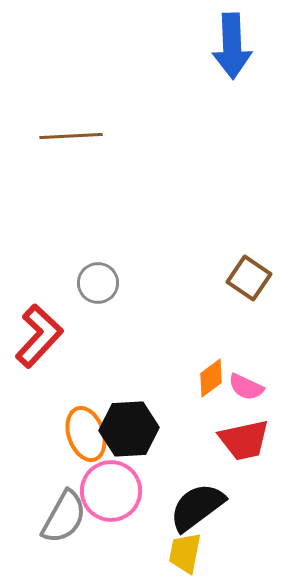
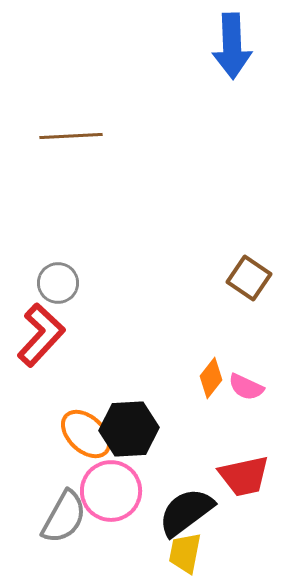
gray circle: moved 40 px left
red L-shape: moved 2 px right, 1 px up
orange diamond: rotated 15 degrees counterclockwise
orange ellipse: rotated 28 degrees counterclockwise
red trapezoid: moved 36 px down
black semicircle: moved 11 px left, 5 px down
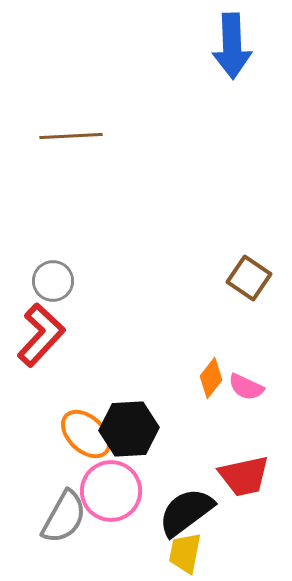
gray circle: moved 5 px left, 2 px up
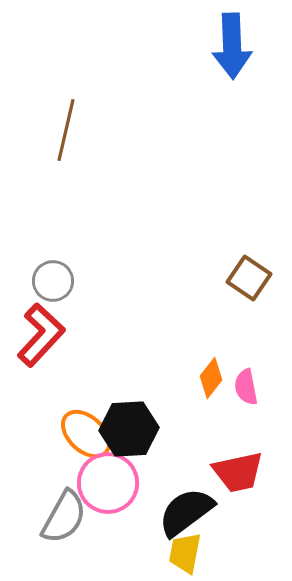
brown line: moved 5 px left, 6 px up; rotated 74 degrees counterclockwise
pink semicircle: rotated 54 degrees clockwise
red trapezoid: moved 6 px left, 4 px up
pink circle: moved 3 px left, 8 px up
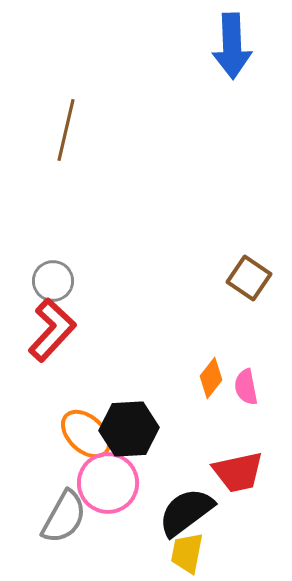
red L-shape: moved 11 px right, 5 px up
yellow trapezoid: moved 2 px right
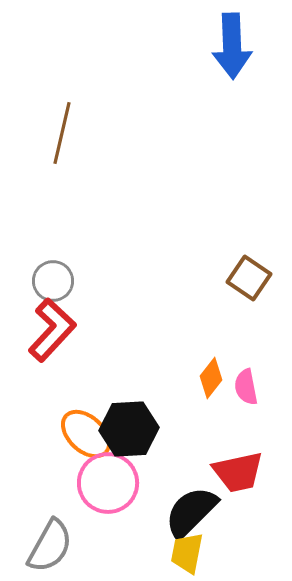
brown line: moved 4 px left, 3 px down
black semicircle: moved 5 px right; rotated 8 degrees counterclockwise
gray semicircle: moved 14 px left, 29 px down
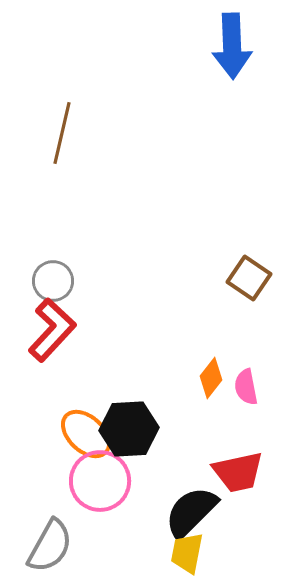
pink circle: moved 8 px left, 2 px up
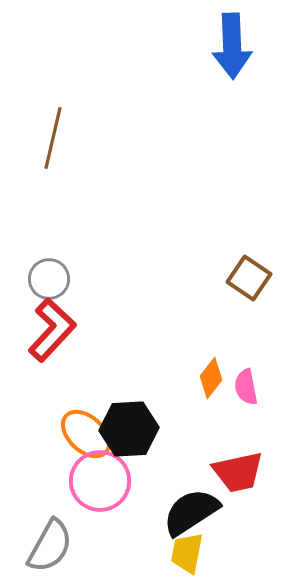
brown line: moved 9 px left, 5 px down
gray circle: moved 4 px left, 2 px up
black semicircle: rotated 12 degrees clockwise
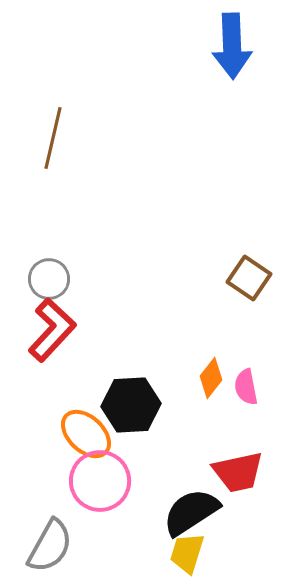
black hexagon: moved 2 px right, 24 px up
yellow trapezoid: rotated 6 degrees clockwise
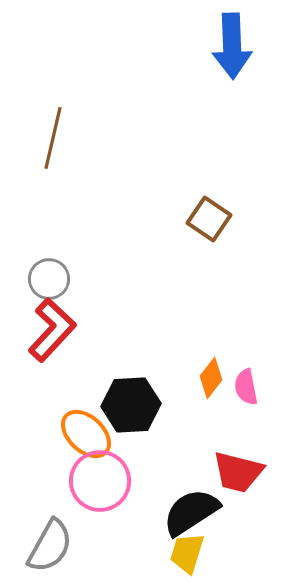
brown square: moved 40 px left, 59 px up
red trapezoid: rotated 26 degrees clockwise
